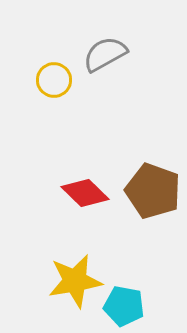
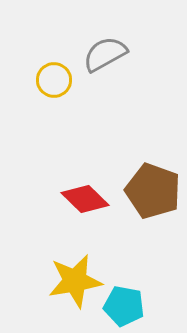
red diamond: moved 6 px down
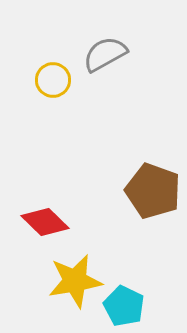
yellow circle: moved 1 px left
red diamond: moved 40 px left, 23 px down
cyan pentagon: rotated 15 degrees clockwise
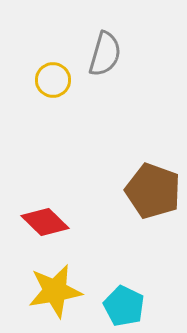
gray semicircle: rotated 135 degrees clockwise
yellow star: moved 20 px left, 10 px down
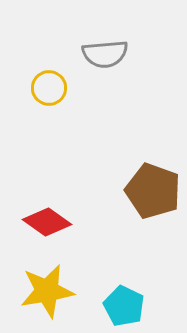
gray semicircle: rotated 69 degrees clockwise
yellow circle: moved 4 px left, 8 px down
red diamond: moved 2 px right; rotated 9 degrees counterclockwise
yellow star: moved 8 px left
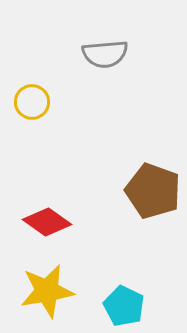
yellow circle: moved 17 px left, 14 px down
